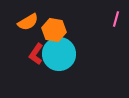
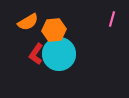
pink line: moved 4 px left
orange hexagon: rotated 15 degrees counterclockwise
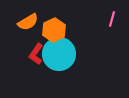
orange hexagon: rotated 20 degrees counterclockwise
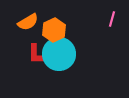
red L-shape: rotated 35 degrees counterclockwise
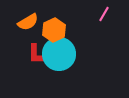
pink line: moved 8 px left, 5 px up; rotated 14 degrees clockwise
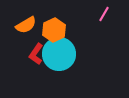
orange semicircle: moved 2 px left, 3 px down
red L-shape: rotated 35 degrees clockwise
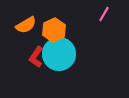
red L-shape: moved 3 px down
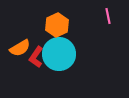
pink line: moved 4 px right, 2 px down; rotated 42 degrees counterclockwise
orange semicircle: moved 6 px left, 23 px down
orange hexagon: moved 3 px right, 5 px up
